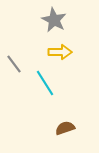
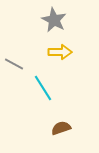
gray line: rotated 24 degrees counterclockwise
cyan line: moved 2 px left, 5 px down
brown semicircle: moved 4 px left
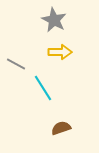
gray line: moved 2 px right
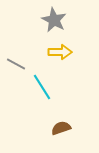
cyan line: moved 1 px left, 1 px up
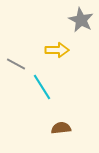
gray star: moved 27 px right
yellow arrow: moved 3 px left, 2 px up
brown semicircle: rotated 12 degrees clockwise
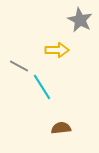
gray star: moved 1 px left
gray line: moved 3 px right, 2 px down
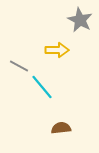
cyan line: rotated 8 degrees counterclockwise
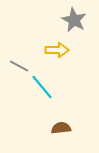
gray star: moved 6 px left
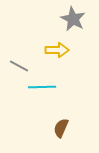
gray star: moved 1 px left, 1 px up
cyan line: rotated 52 degrees counterclockwise
brown semicircle: rotated 60 degrees counterclockwise
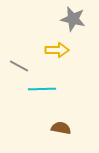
gray star: rotated 15 degrees counterclockwise
cyan line: moved 2 px down
brown semicircle: rotated 78 degrees clockwise
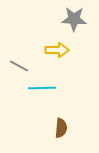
gray star: moved 1 px right; rotated 10 degrees counterclockwise
cyan line: moved 1 px up
brown semicircle: rotated 84 degrees clockwise
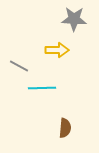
brown semicircle: moved 4 px right
